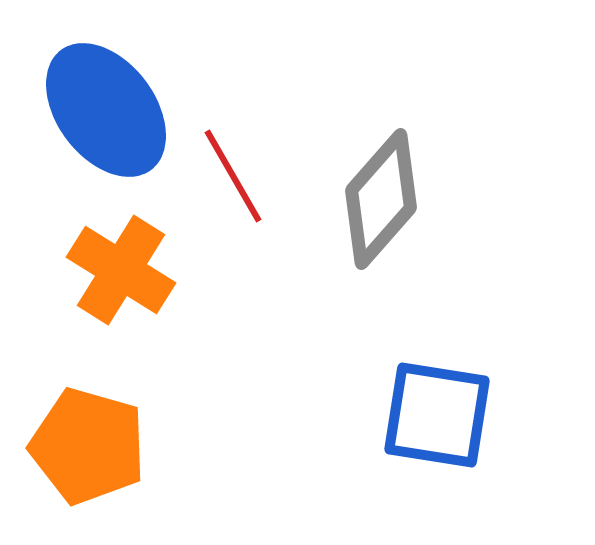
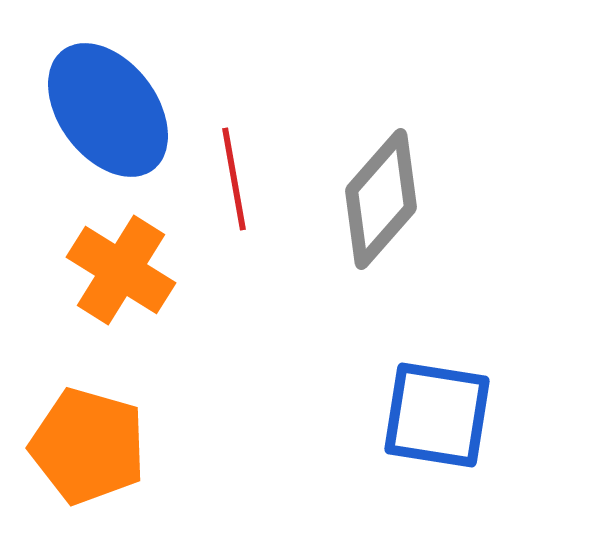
blue ellipse: moved 2 px right
red line: moved 1 px right, 3 px down; rotated 20 degrees clockwise
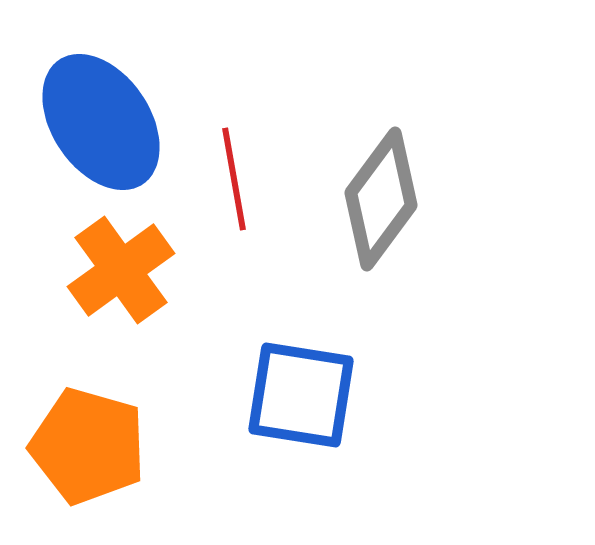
blue ellipse: moved 7 px left, 12 px down; rotated 3 degrees clockwise
gray diamond: rotated 5 degrees counterclockwise
orange cross: rotated 22 degrees clockwise
blue square: moved 136 px left, 20 px up
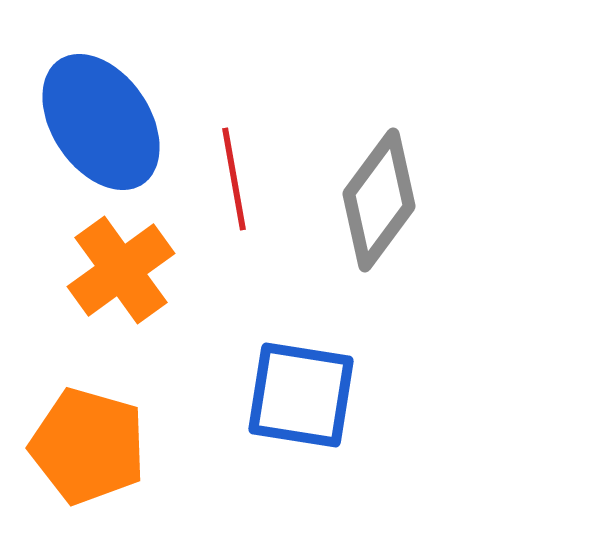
gray diamond: moved 2 px left, 1 px down
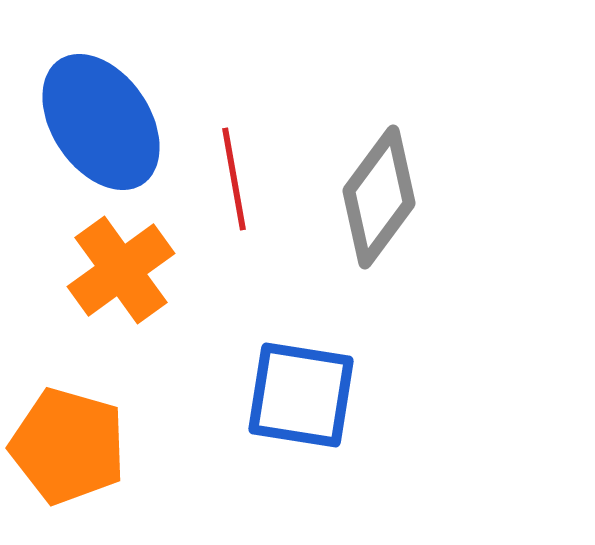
gray diamond: moved 3 px up
orange pentagon: moved 20 px left
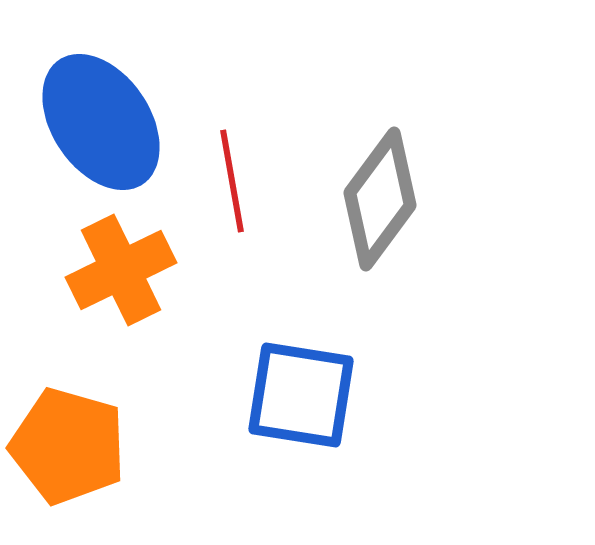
red line: moved 2 px left, 2 px down
gray diamond: moved 1 px right, 2 px down
orange cross: rotated 10 degrees clockwise
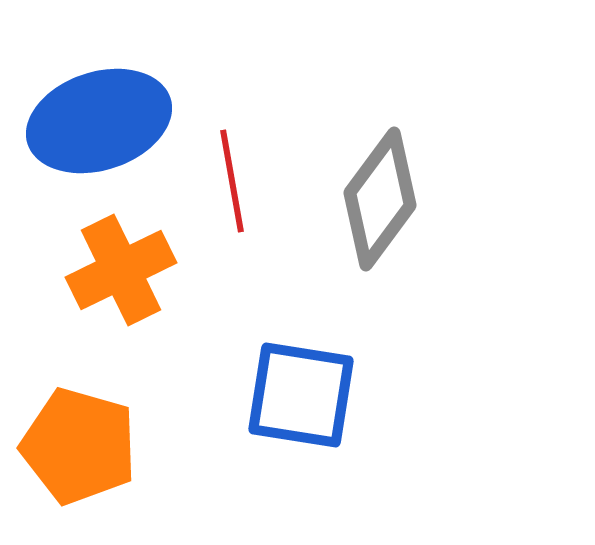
blue ellipse: moved 2 px left, 1 px up; rotated 74 degrees counterclockwise
orange pentagon: moved 11 px right
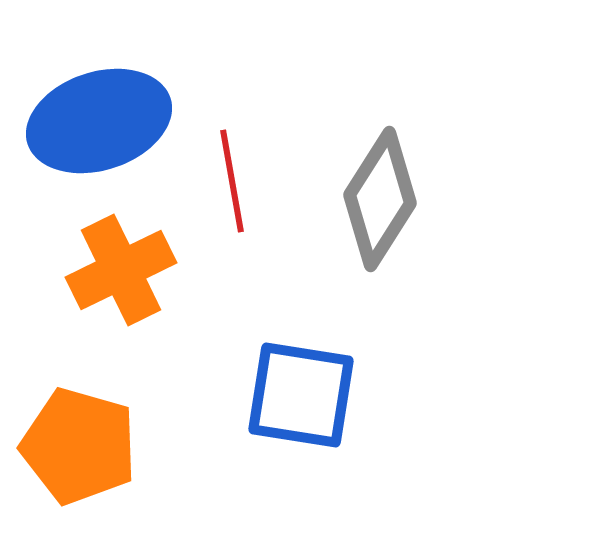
gray diamond: rotated 4 degrees counterclockwise
